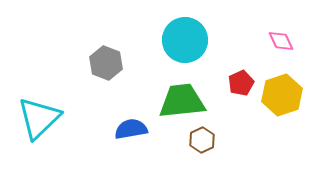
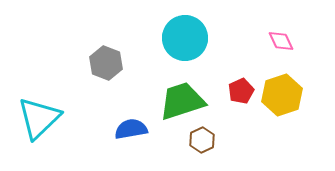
cyan circle: moved 2 px up
red pentagon: moved 8 px down
green trapezoid: rotated 12 degrees counterclockwise
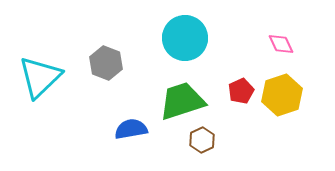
pink diamond: moved 3 px down
cyan triangle: moved 1 px right, 41 px up
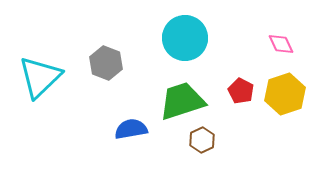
red pentagon: rotated 20 degrees counterclockwise
yellow hexagon: moved 3 px right, 1 px up
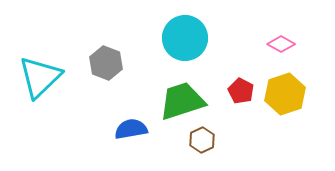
pink diamond: rotated 36 degrees counterclockwise
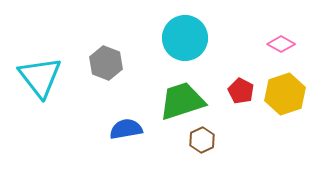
cyan triangle: rotated 24 degrees counterclockwise
blue semicircle: moved 5 px left
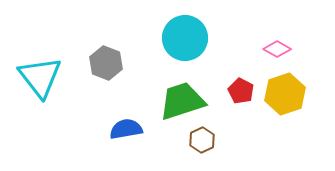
pink diamond: moved 4 px left, 5 px down
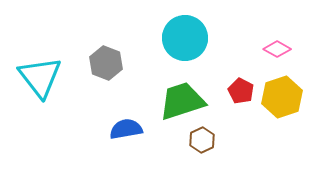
yellow hexagon: moved 3 px left, 3 px down
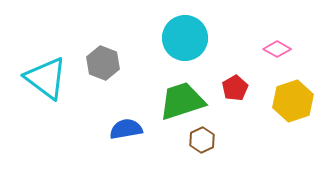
gray hexagon: moved 3 px left
cyan triangle: moved 6 px right, 1 px down; rotated 15 degrees counterclockwise
red pentagon: moved 6 px left, 3 px up; rotated 15 degrees clockwise
yellow hexagon: moved 11 px right, 4 px down
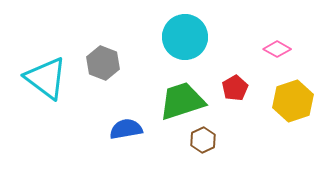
cyan circle: moved 1 px up
brown hexagon: moved 1 px right
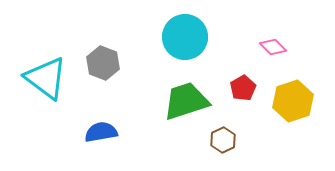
pink diamond: moved 4 px left, 2 px up; rotated 16 degrees clockwise
red pentagon: moved 8 px right
green trapezoid: moved 4 px right
blue semicircle: moved 25 px left, 3 px down
brown hexagon: moved 20 px right
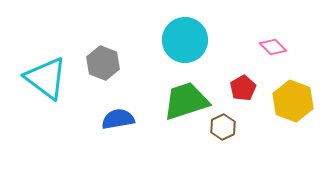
cyan circle: moved 3 px down
yellow hexagon: rotated 21 degrees counterclockwise
blue semicircle: moved 17 px right, 13 px up
brown hexagon: moved 13 px up
